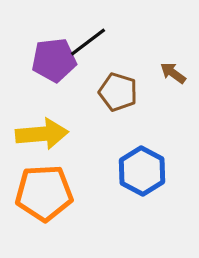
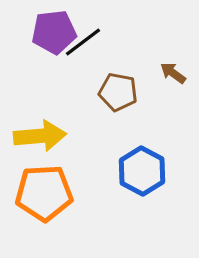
black line: moved 5 px left
purple pentagon: moved 28 px up
brown pentagon: rotated 6 degrees counterclockwise
yellow arrow: moved 2 px left, 2 px down
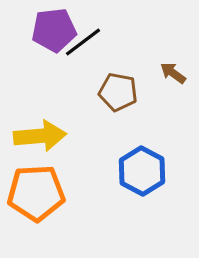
purple pentagon: moved 2 px up
orange pentagon: moved 8 px left
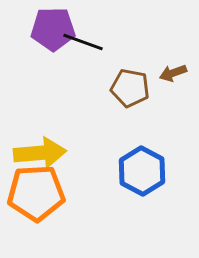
purple pentagon: moved 1 px left, 1 px up; rotated 6 degrees clockwise
black line: rotated 57 degrees clockwise
brown arrow: rotated 56 degrees counterclockwise
brown pentagon: moved 12 px right, 4 px up
yellow arrow: moved 17 px down
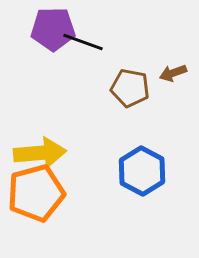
orange pentagon: rotated 12 degrees counterclockwise
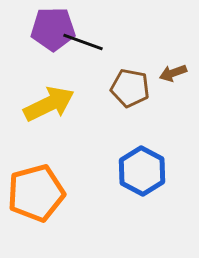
yellow arrow: moved 9 px right, 49 px up; rotated 21 degrees counterclockwise
